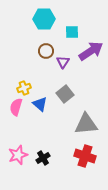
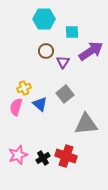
red cross: moved 19 px left
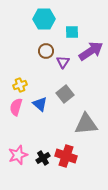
yellow cross: moved 4 px left, 3 px up
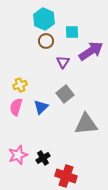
cyan hexagon: rotated 25 degrees clockwise
brown circle: moved 10 px up
blue triangle: moved 1 px right, 3 px down; rotated 35 degrees clockwise
red cross: moved 20 px down
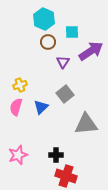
brown circle: moved 2 px right, 1 px down
black cross: moved 13 px right, 3 px up; rotated 32 degrees clockwise
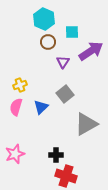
gray triangle: rotated 25 degrees counterclockwise
pink star: moved 3 px left, 1 px up
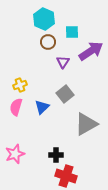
blue triangle: moved 1 px right
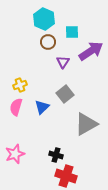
black cross: rotated 16 degrees clockwise
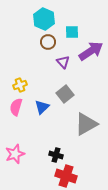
purple triangle: rotated 16 degrees counterclockwise
